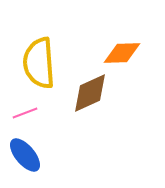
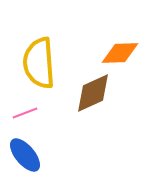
orange diamond: moved 2 px left
brown diamond: moved 3 px right
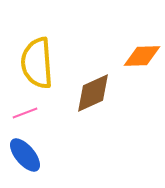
orange diamond: moved 22 px right, 3 px down
yellow semicircle: moved 2 px left
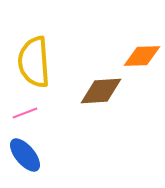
yellow semicircle: moved 3 px left, 1 px up
brown diamond: moved 8 px right, 2 px up; rotated 21 degrees clockwise
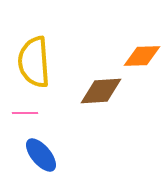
pink line: rotated 20 degrees clockwise
blue ellipse: moved 16 px right
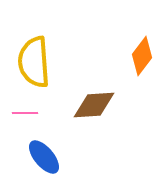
orange diamond: rotated 51 degrees counterclockwise
brown diamond: moved 7 px left, 14 px down
blue ellipse: moved 3 px right, 2 px down
